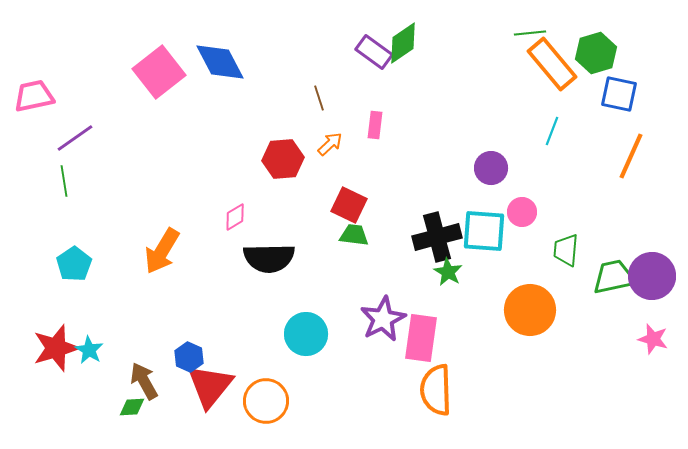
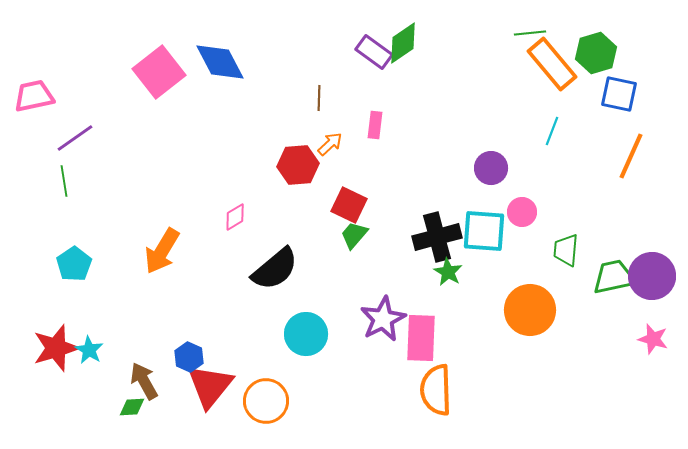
brown line at (319, 98): rotated 20 degrees clockwise
red hexagon at (283, 159): moved 15 px right, 6 px down
green trapezoid at (354, 235): rotated 56 degrees counterclockwise
black semicircle at (269, 258): moved 6 px right, 11 px down; rotated 39 degrees counterclockwise
pink rectangle at (421, 338): rotated 6 degrees counterclockwise
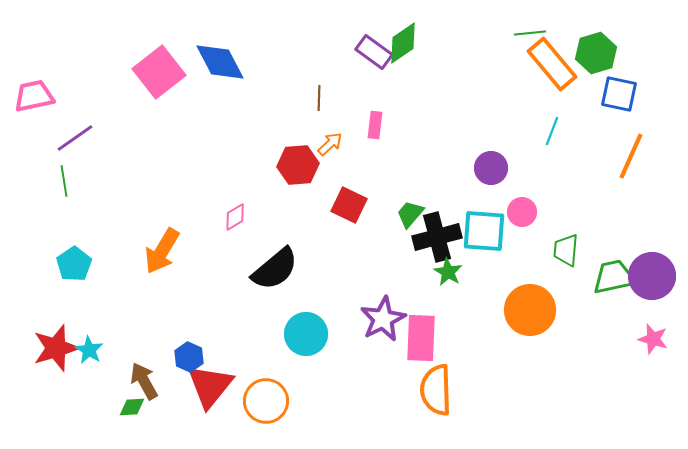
green trapezoid at (354, 235): moved 56 px right, 21 px up
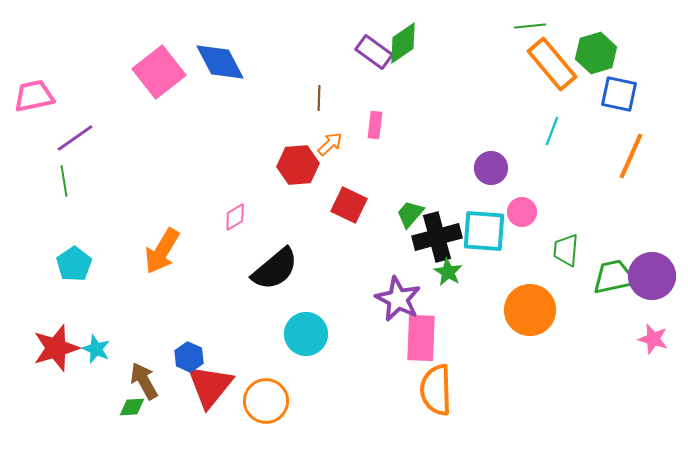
green line at (530, 33): moved 7 px up
purple star at (383, 319): moved 15 px right, 20 px up; rotated 18 degrees counterclockwise
cyan star at (89, 350): moved 7 px right, 1 px up; rotated 8 degrees counterclockwise
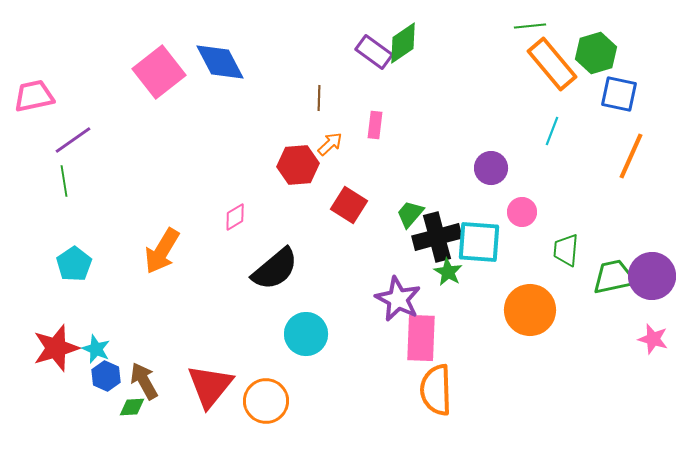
purple line at (75, 138): moved 2 px left, 2 px down
red square at (349, 205): rotated 6 degrees clockwise
cyan square at (484, 231): moved 5 px left, 11 px down
blue hexagon at (189, 357): moved 83 px left, 19 px down
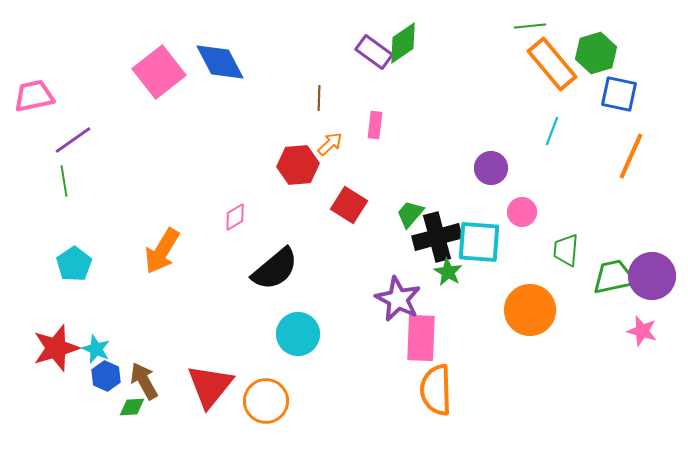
cyan circle at (306, 334): moved 8 px left
pink star at (653, 339): moved 11 px left, 8 px up
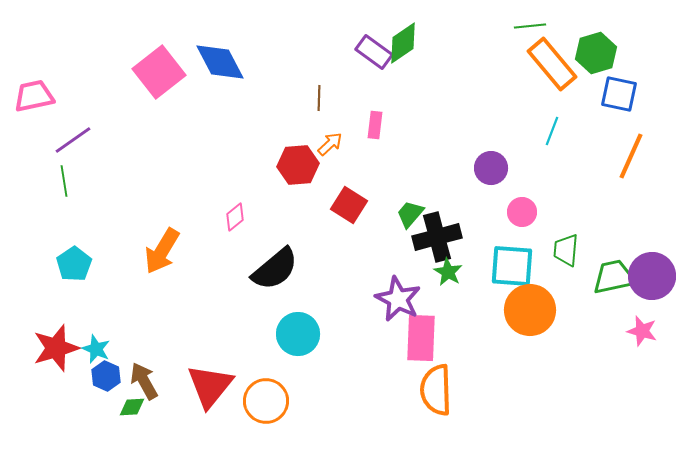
pink diamond at (235, 217): rotated 8 degrees counterclockwise
cyan square at (479, 242): moved 33 px right, 24 px down
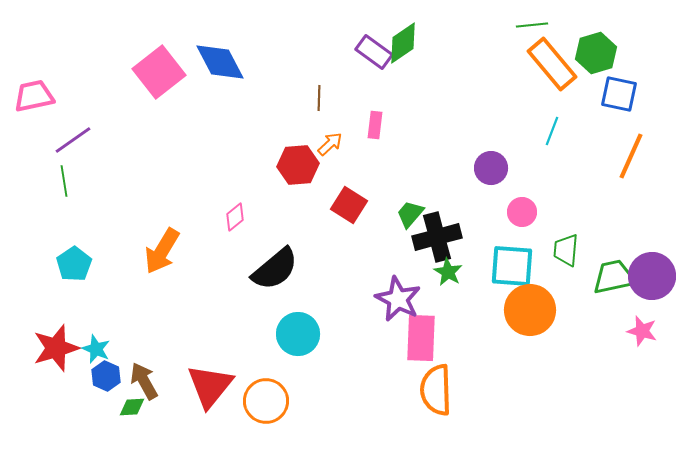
green line at (530, 26): moved 2 px right, 1 px up
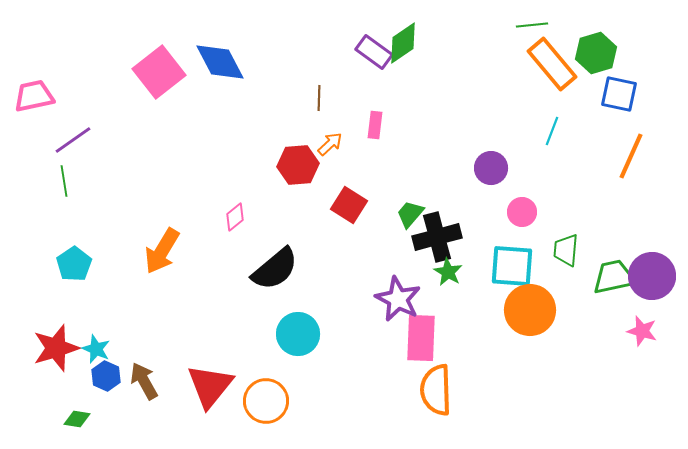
green diamond at (132, 407): moved 55 px left, 12 px down; rotated 12 degrees clockwise
